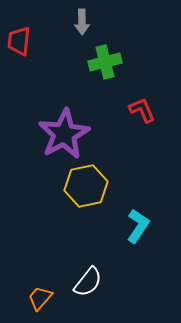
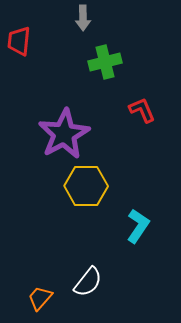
gray arrow: moved 1 px right, 4 px up
yellow hexagon: rotated 12 degrees clockwise
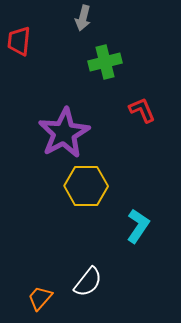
gray arrow: rotated 15 degrees clockwise
purple star: moved 1 px up
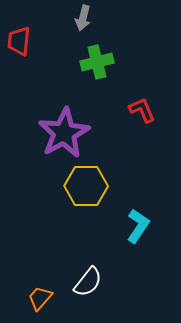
green cross: moved 8 px left
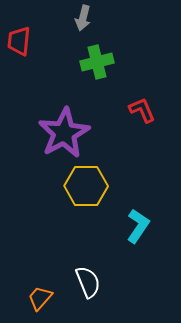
white semicircle: rotated 60 degrees counterclockwise
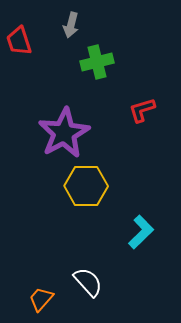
gray arrow: moved 12 px left, 7 px down
red trapezoid: rotated 24 degrees counterclockwise
red L-shape: rotated 84 degrees counterclockwise
cyan L-shape: moved 3 px right, 6 px down; rotated 12 degrees clockwise
white semicircle: rotated 20 degrees counterclockwise
orange trapezoid: moved 1 px right, 1 px down
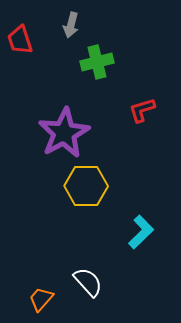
red trapezoid: moved 1 px right, 1 px up
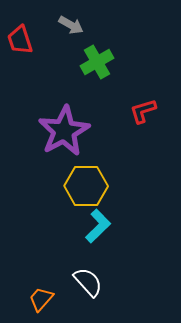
gray arrow: rotated 75 degrees counterclockwise
green cross: rotated 16 degrees counterclockwise
red L-shape: moved 1 px right, 1 px down
purple star: moved 2 px up
cyan L-shape: moved 43 px left, 6 px up
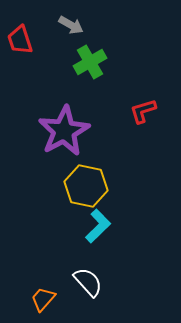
green cross: moved 7 px left
yellow hexagon: rotated 12 degrees clockwise
orange trapezoid: moved 2 px right
